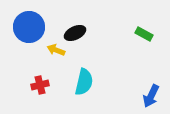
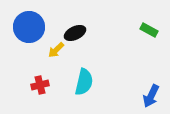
green rectangle: moved 5 px right, 4 px up
yellow arrow: rotated 66 degrees counterclockwise
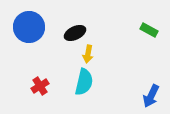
yellow arrow: moved 32 px right, 4 px down; rotated 36 degrees counterclockwise
red cross: moved 1 px down; rotated 18 degrees counterclockwise
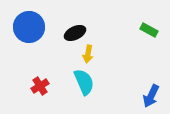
cyan semicircle: rotated 36 degrees counterclockwise
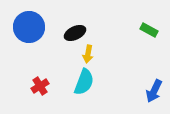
cyan semicircle: rotated 44 degrees clockwise
blue arrow: moved 3 px right, 5 px up
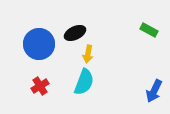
blue circle: moved 10 px right, 17 px down
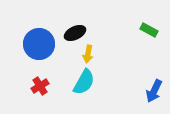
cyan semicircle: rotated 8 degrees clockwise
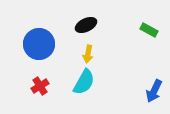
black ellipse: moved 11 px right, 8 px up
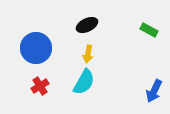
black ellipse: moved 1 px right
blue circle: moved 3 px left, 4 px down
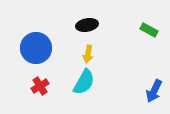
black ellipse: rotated 15 degrees clockwise
